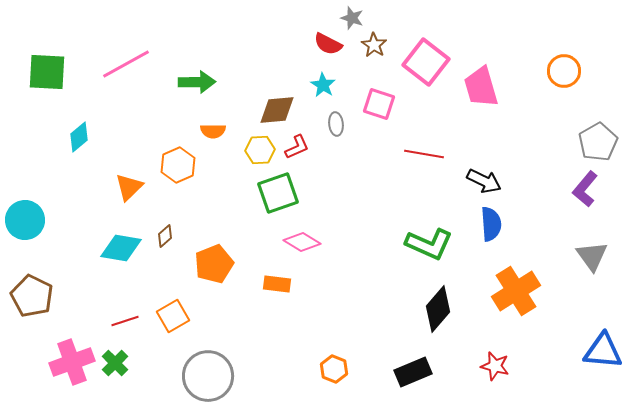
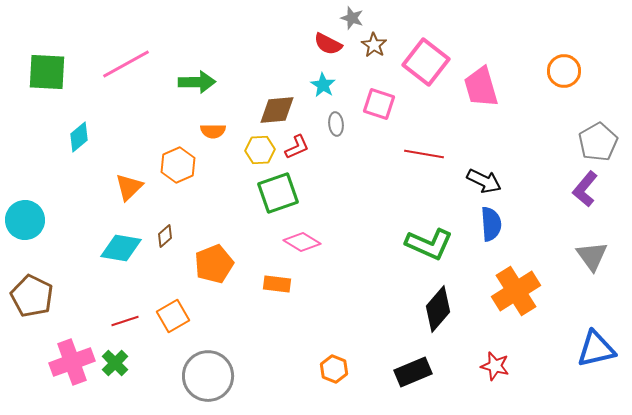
blue triangle at (603, 351): moved 7 px left, 2 px up; rotated 18 degrees counterclockwise
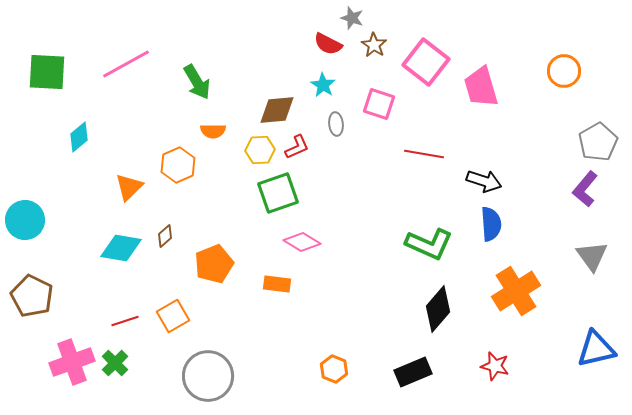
green arrow at (197, 82): rotated 60 degrees clockwise
black arrow at (484, 181): rotated 8 degrees counterclockwise
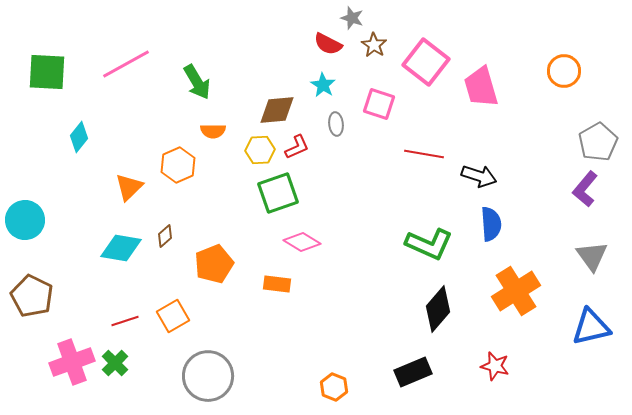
cyan diamond at (79, 137): rotated 12 degrees counterclockwise
black arrow at (484, 181): moved 5 px left, 5 px up
blue triangle at (596, 349): moved 5 px left, 22 px up
orange hexagon at (334, 369): moved 18 px down
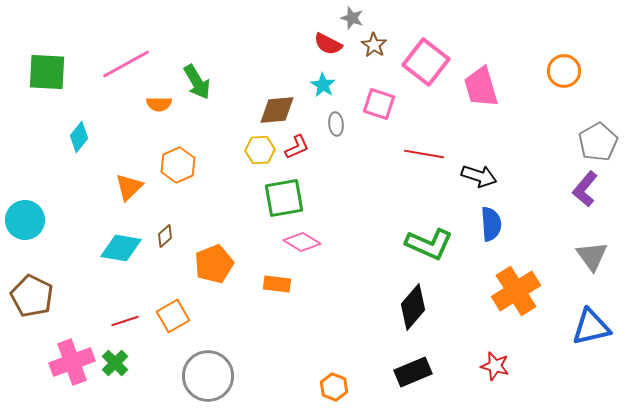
orange semicircle at (213, 131): moved 54 px left, 27 px up
green square at (278, 193): moved 6 px right, 5 px down; rotated 9 degrees clockwise
black diamond at (438, 309): moved 25 px left, 2 px up
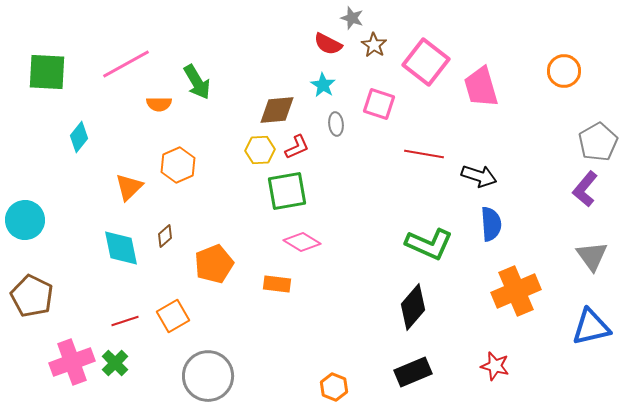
green square at (284, 198): moved 3 px right, 7 px up
cyan diamond at (121, 248): rotated 69 degrees clockwise
orange cross at (516, 291): rotated 9 degrees clockwise
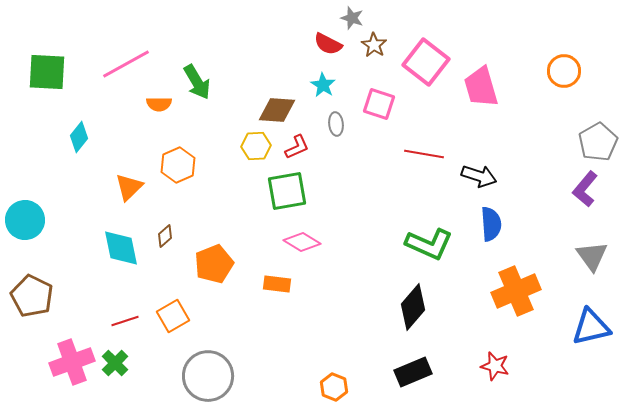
brown diamond at (277, 110): rotated 9 degrees clockwise
yellow hexagon at (260, 150): moved 4 px left, 4 px up
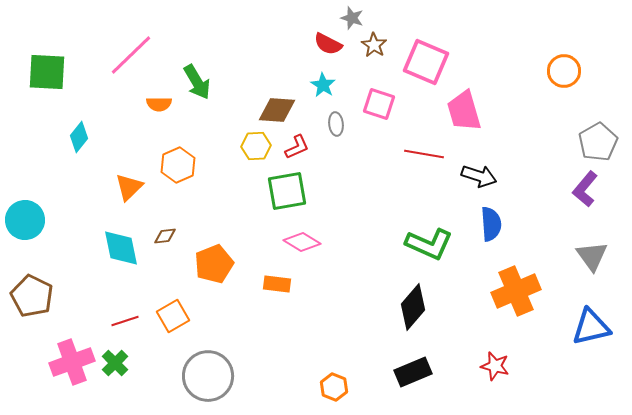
pink square at (426, 62): rotated 15 degrees counterclockwise
pink line at (126, 64): moved 5 px right, 9 px up; rotated 15 degrees counterclockwise
pink trapezoid at (481, 87): moved 17 px left, 24 px down
brown diamond at (165, 236): rotated 35 degrees clockwise
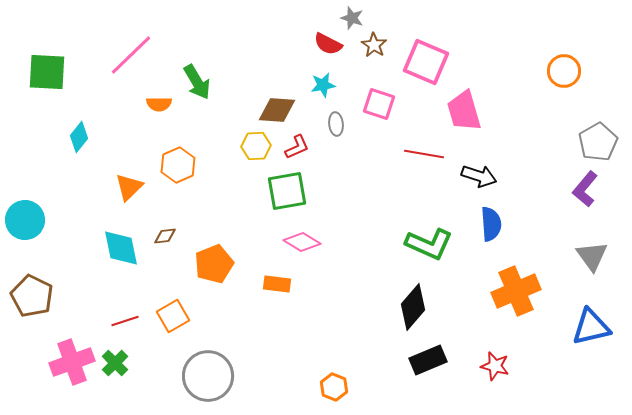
cyan star at (323, 85): rotated 30 degrees clockwise
black rectangle at (413, 372): moved 15 px right, 12 px up
